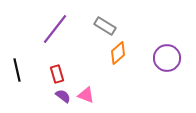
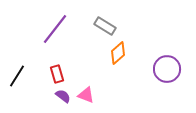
purple circle: moved 11 px down
black line: moved 6 px down; rotated 45 degrees clockwise
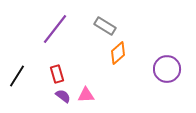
pink triangle: rotated 24 degrees counterclockwise
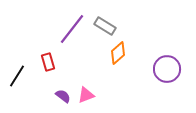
purple line: moved 17 px right
red rectangle: moved 9 px left, 12 px up
pink triangle: rotated 18 degrees counterclockwise
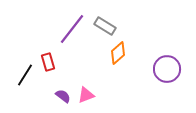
black line: moved 8 px right, 1 px up
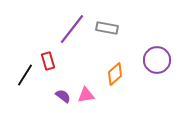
gray rectangle: moved 2 px right, 2 px down; rotated 20 degrees counterclockwise
orange diamond: moved 3 px left, 21 px down
red rectangle: moved 1 px up
purple circle: moved 10 px left, 9 px up
pink triangle: rotated 12 degrees clockwise
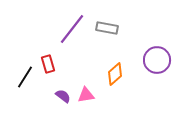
red rectangle: moved 3 px down
black line: moved 2 px down
